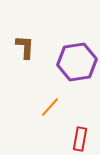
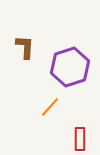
purple hexagon: moved 7 px left, 5 px down; rotated 9 degrees counterclockwise
red rectangle: rotated 10 degrees counterclockwise
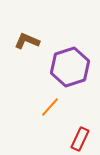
brown L-shape: moved 2 px right, 6 px up; rotated 70 degrees counterclockwise
red rectangle: rotated 25 degrees clockwise
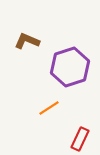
orange line: moved 1 px left, 1 px down; rotated 15 degrees clockwise
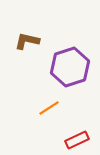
brown L-shape: rotated 10 degrees counterclockwise
red rectangle: moved 3 px left, 1 px down; rotated 40 degrees clockwise
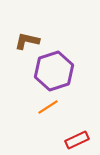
purple hexagon: moved 16 px left, 4 px down
orange line: moved 1 px left, 1 px up
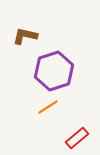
brown L-shape: moved 2 px left, 5 px up
red rectangle: moved 2 px up; rotated 15 degrees counterclockwise
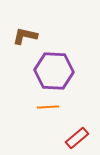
purple hexagon: rotated 21 degrees clockwise
orange line: rotated 30 degrees clockwise
